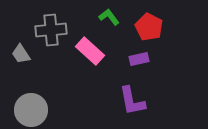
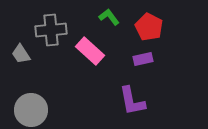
purple rectangle: moved 4 px right
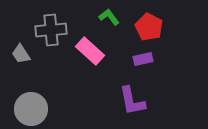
gray circle: moved 1 px up
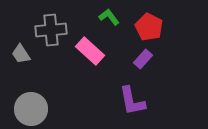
purple rectangle: rotated 36 degrees counterclockwise
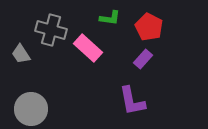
green L-shape: moved 1 px right, 1 px down; rotated 135 degrees clockwise
gray cross: rotated 20 degrees clockwise
pink rectangle: moved 2 px left, 3 px up
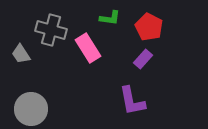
pink rectangle: rotated 16 degrees clockwise
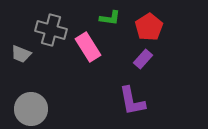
red pentagon: rotated 12 degrees clockwise
pink rectangle: moved 1 px up
gray trapezoid: rotated 35 degrees counterclockwise
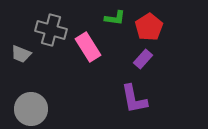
green L-shape: moved 5 px right
purple L-shape: moved 2 px right, 2 px up
